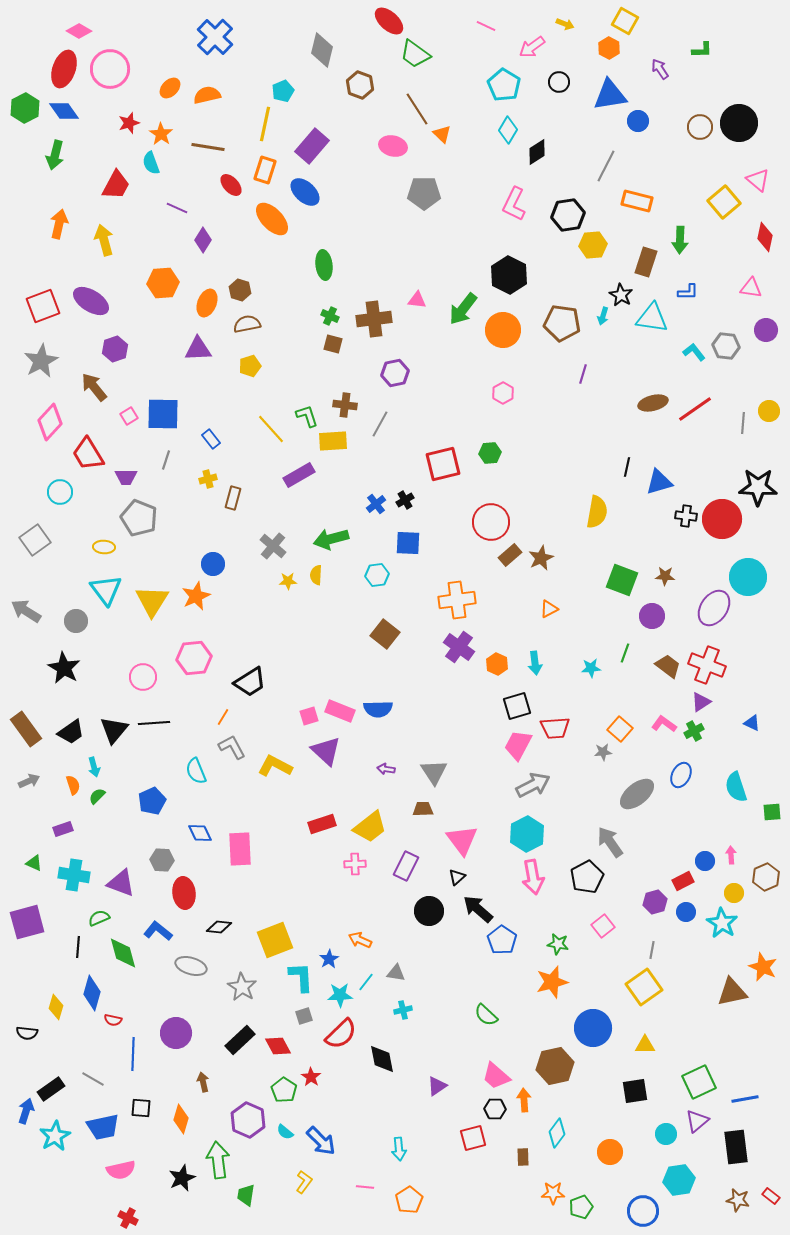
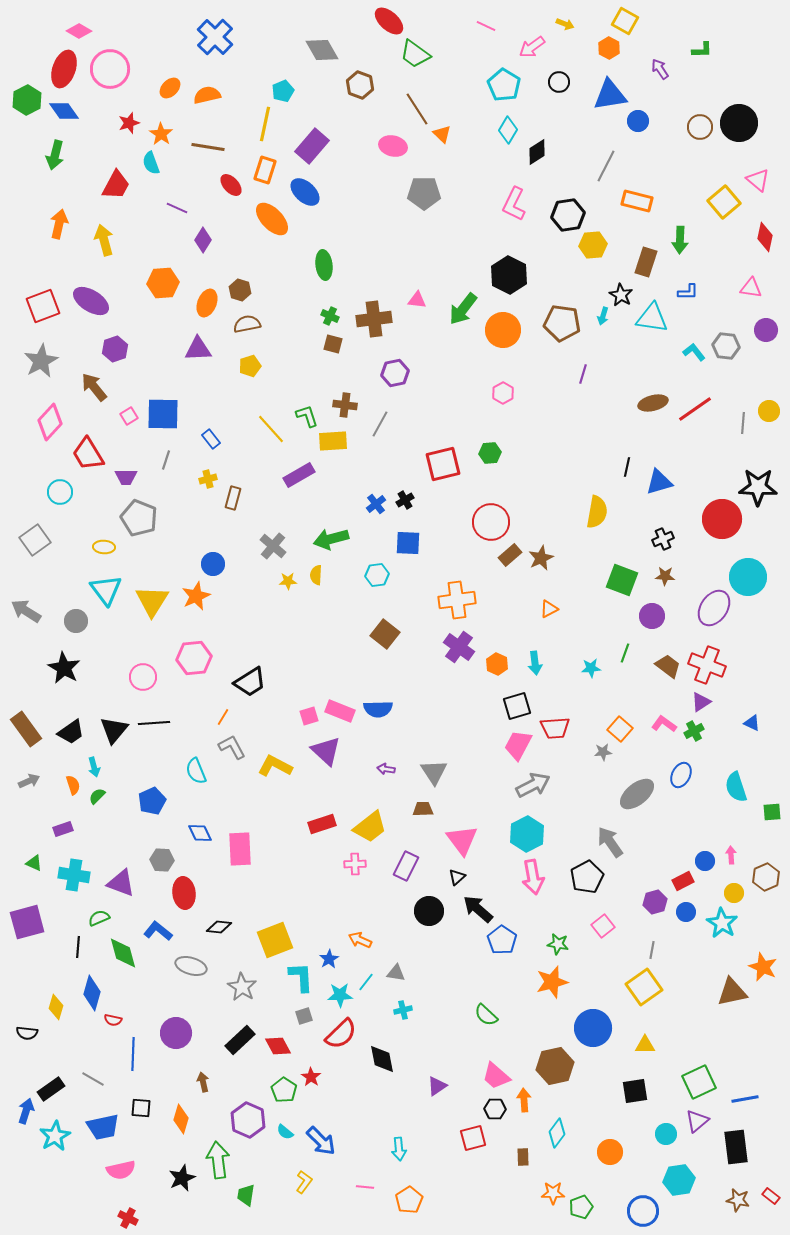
gray diamond at (322, 50): rotated 44 degrees counterclockwise
green hexagon at (25, 108): moved 2 px right, 8 px up
black cross at (686, 516): moved 23 px left, 23 px down; rotated 30 degrees counterclockwise
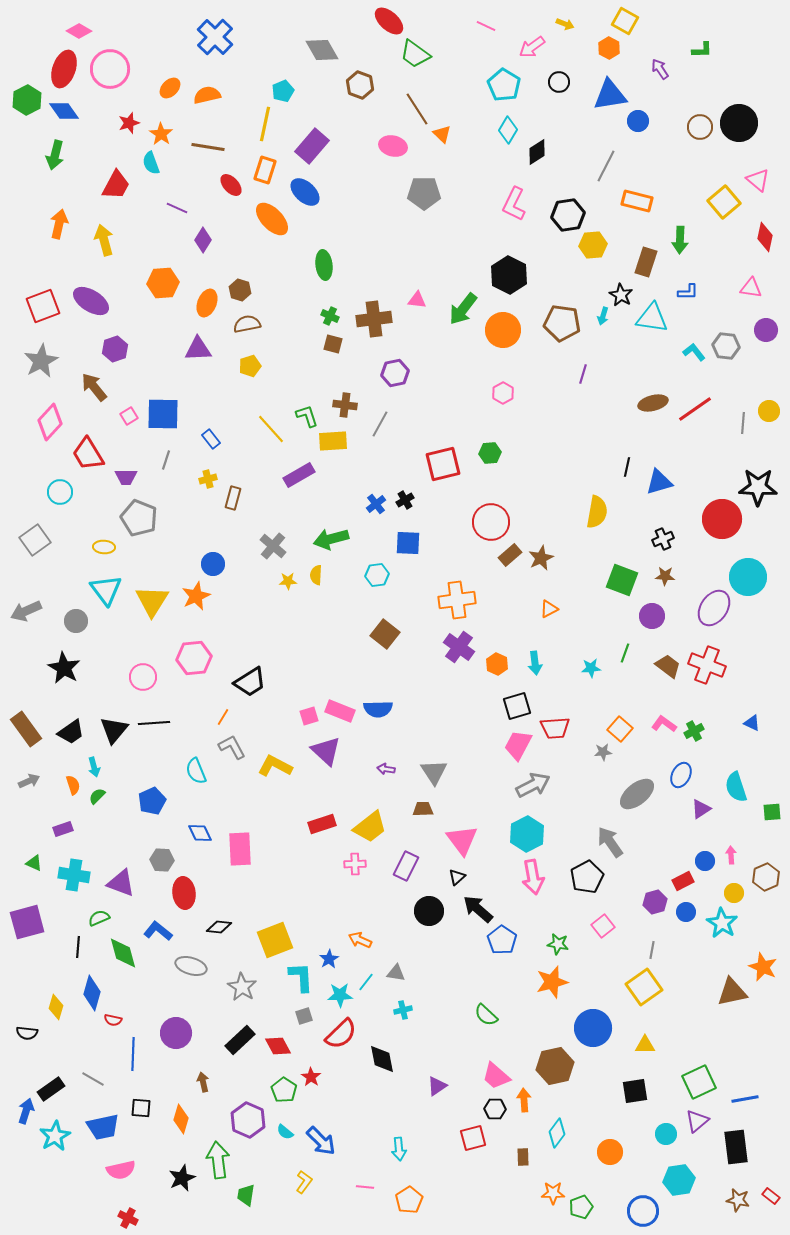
gray arrow at (26, 611): rotated 56 degrees counterclockwise
purple triangle at (701, 702): moved 107 px down
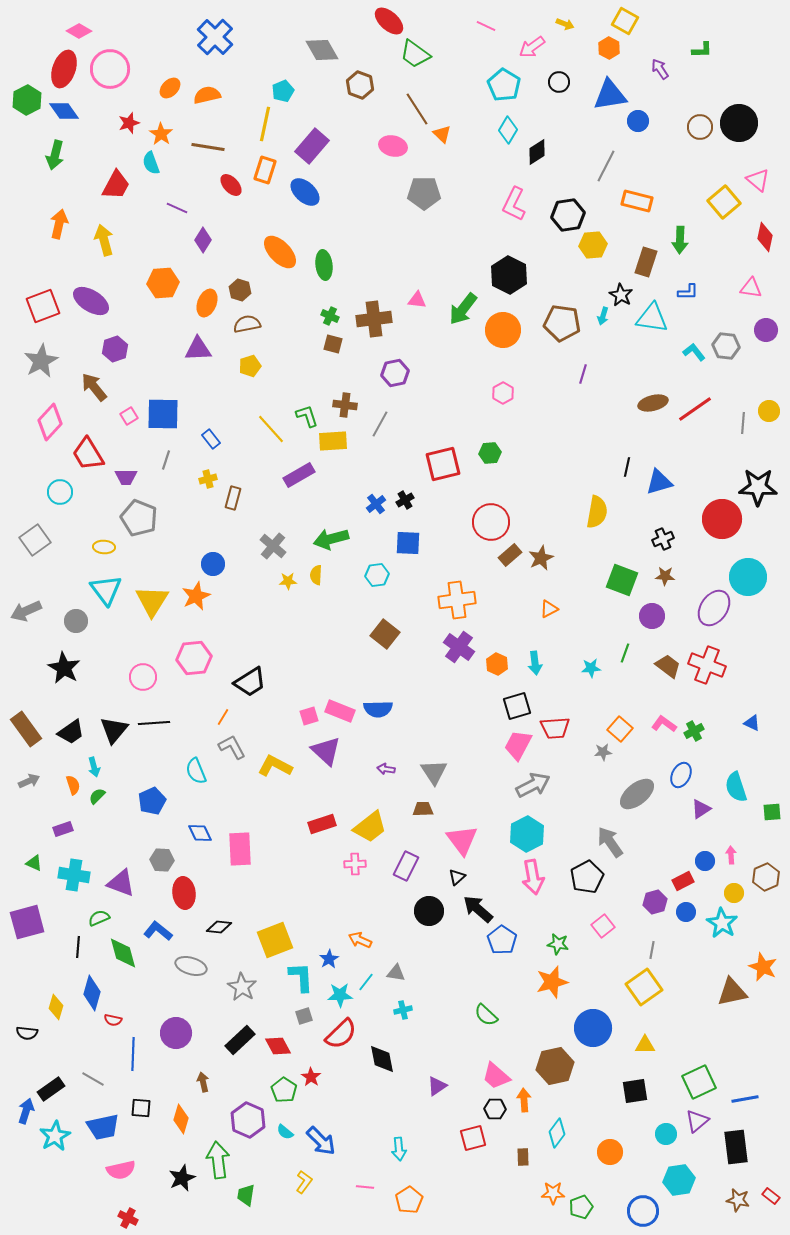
orange ellipse at (272, 219): moved 8 px right, 33 px down
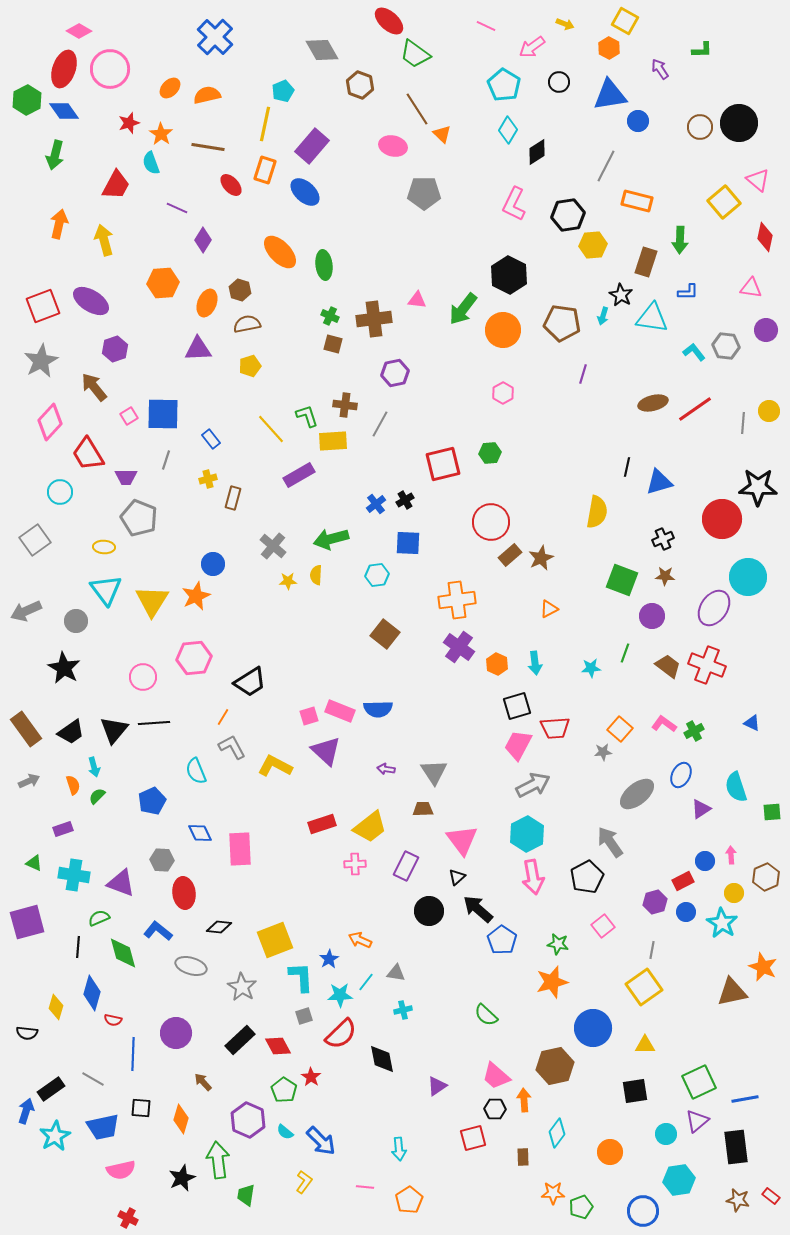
brown arrow at (203, 1082): rotated 30 degrees counterclockwise
